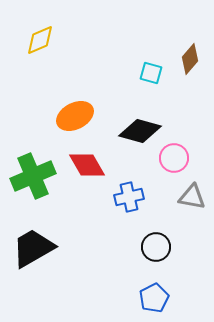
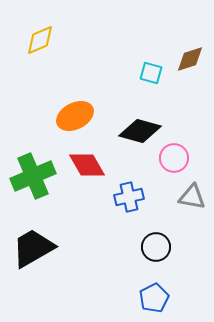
brown diamond: rotated 32 degrees clockwise
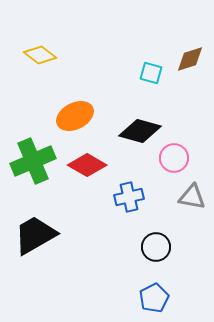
yellow diamond: moved 15 px down; rotated 60 degrees clockwise
red diamond: rotated 30 degrees counterclockwise
green cross: moved 15 px up
black trapezoid: moved 2 px right, 13 px up
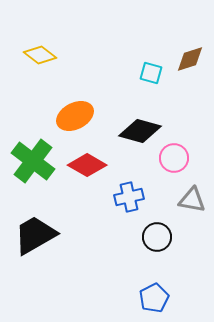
green cross: rotated 30 degrees counterclockwise
gray triangle: moved 3 px down
black circle: moved 1 px right, 10 px up
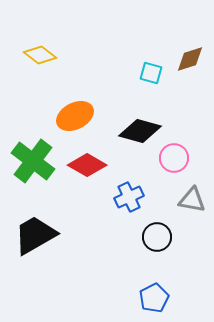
blue cross: rotated 12 degrees counterclockwise
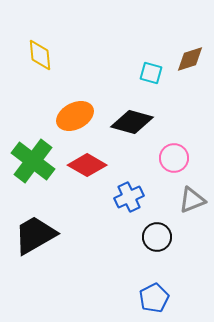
yellow diamond: rotated 48 degrees clockwise
black diamond: moved 8 px left, 9 px up
gray triangle: rotated 32 degrees counterclockwise
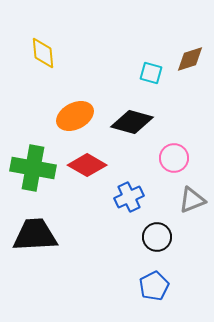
yellow diamond: moved 3 px right, 2 px up
green cross: moved 7 px down; rotated 27 degrees counterclockwise
black trapezoid: rotated 27 degrees clockwise
blue pentagon: moved 12 px up
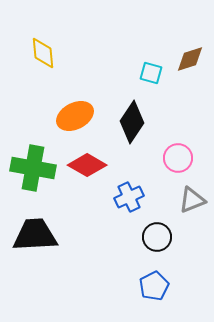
black diamond: rotated 72 degrees counterclockwise
pink circle: moved 4 px right
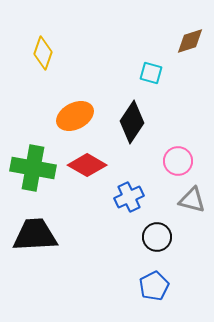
yellow diamond: rotated 24 degrees clockwise
brown diamond: moved 18 px up
pink circle: moved 3 px down
gray triangle: rotated 36 degrees clockwise
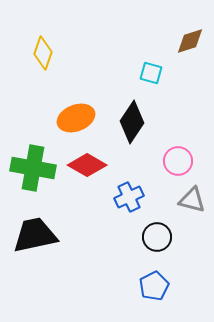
orange ellipse: moved 1 px right, 2 px down; rotated 6 degrees clockwise
black trapezoid: rotated 9 degrees counterclockwise
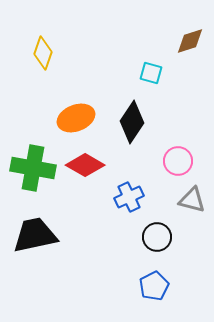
red diamond: moved 2 px left
